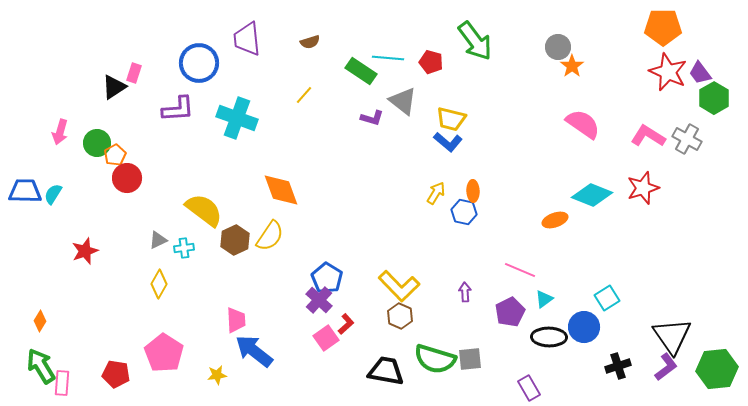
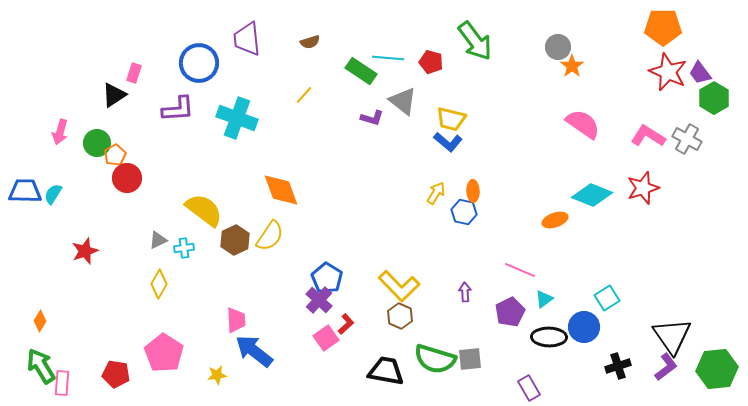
black triangle at (114, 87): moved 8 px down
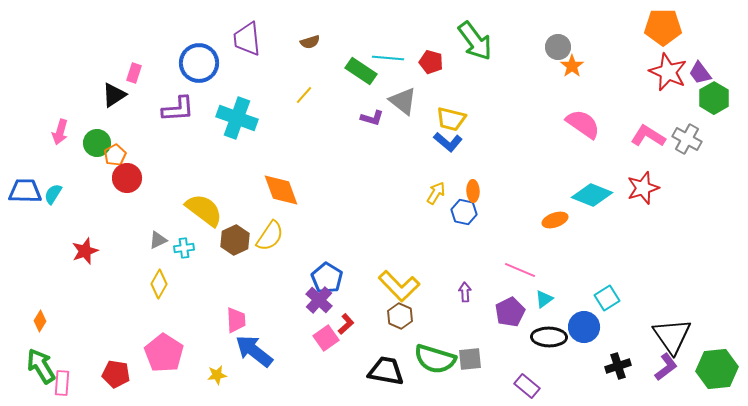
purple rectangle at (529, 388): moved 2 px left, 2 px up; rotated 20 degrees counterclockwise
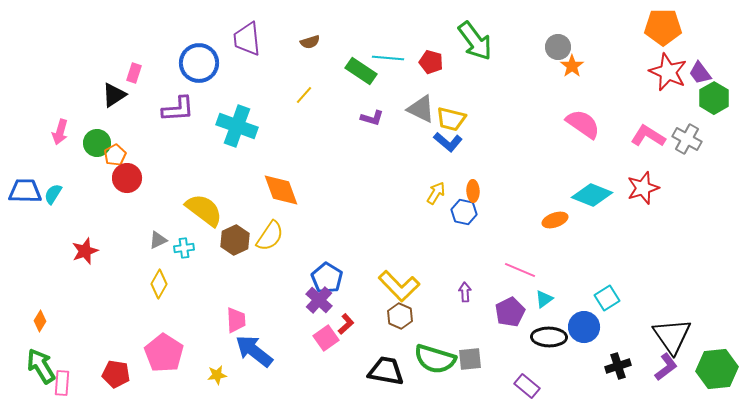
gray triangle at (403, 101): moved 18 px right, 8 px down; rotated 12 degrees counterclockwise
cyan cross at (237, 118): moved 8 px down
